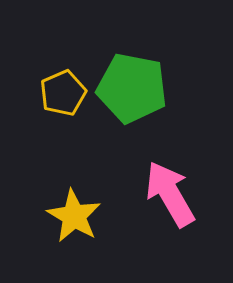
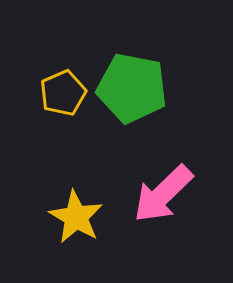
pink arrow: moved 7 px left; rotated 104 degrees counterclockwise
yellow star: moved 2 px right, 1 px down
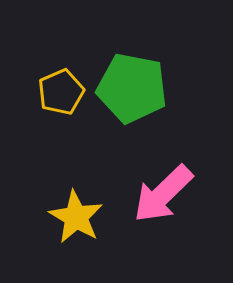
yellow pentagon: moved 2 px left, 1 px up
